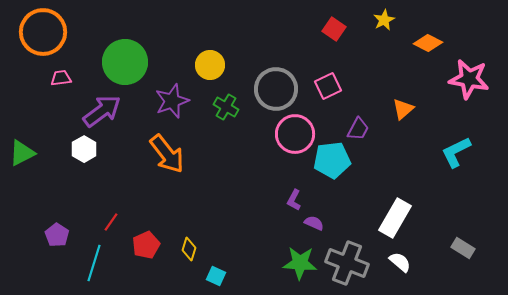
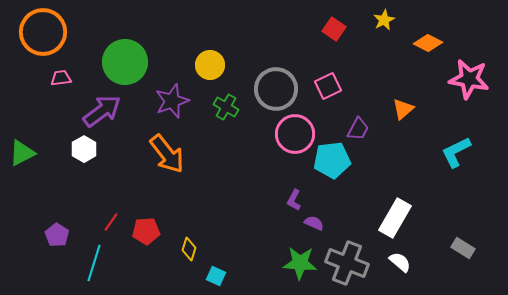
red pentagon: moved 14 px up; rotated 20 degrees clockwise
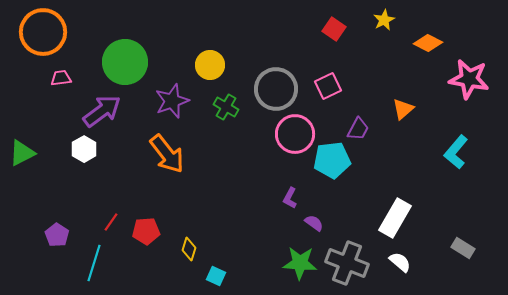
cyan L-shape: rotated 24 degrees counterclockwise
purple L-shape: moved 4 px left, 2 px up
purple semicircle: rotated 12 degrees clockwise
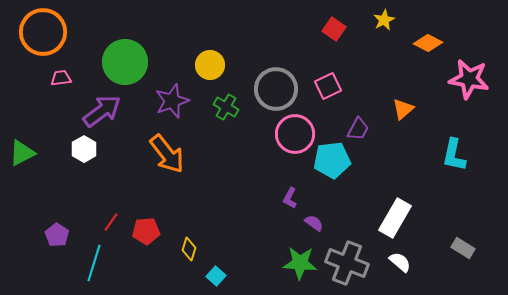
cyan L-shape: moved 2 px left, 3 px down; rotated 28 degrees counterclockwise
cyan square: rotated 18 degrees clockwise
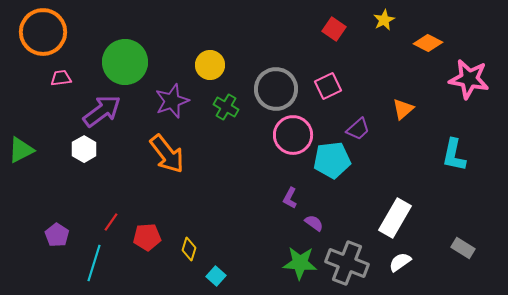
purple trapezoid: rotated 20 degrees clockwise
pink circle: moved 2 px left, 1 px down
green triangle: moved 1 px left, 3 px up
red pentagon: moved 1 px right, 6 px down
white semicircle: rotated 75 degrees counterclockwise
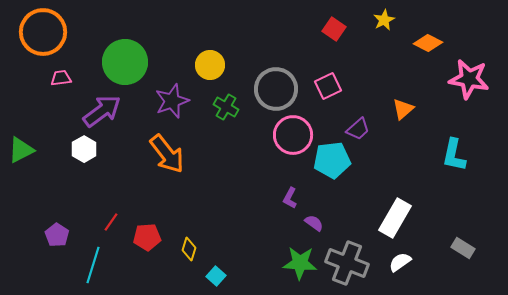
cyan line: moved 1 px left, 2 px down
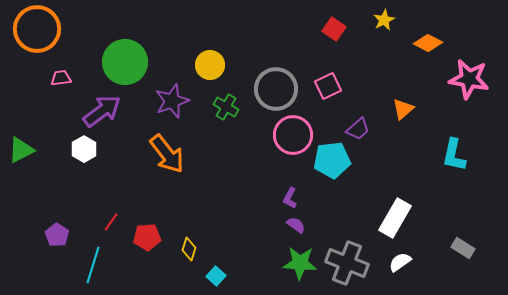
orange circle: moved 6 px left, 3 px up
purple semicircle: moved 18 px left, 2 px down
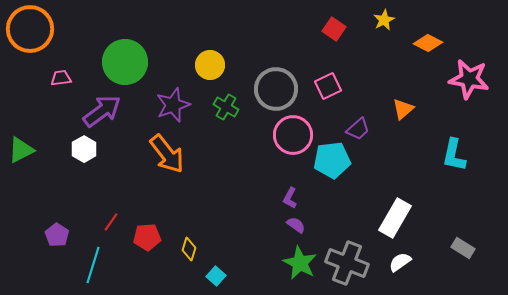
orange circle: moved 7 px left
purple star: moved 1 px right, 4 px down
green star: rotated 24 degrees clockwise
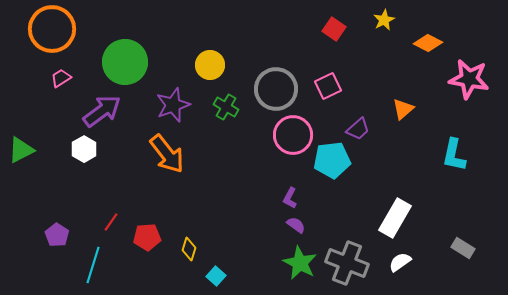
orange circle: moved 22 px right
pink trapezoid: rotated 25 degrees counterclockwise
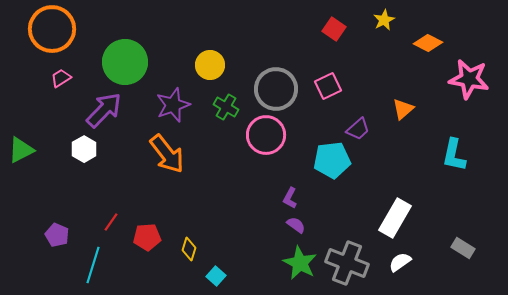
purple arrow: moved 2 px right, 1 px up; rotated 9 degrees counterclockwise
pink circle: moved 27 px left
purple pentagon: rotated 10 degrees counterclockwise
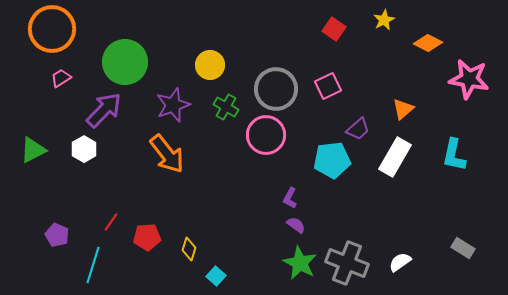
green triangle: moved 12 px right
white rectangle: moved 61 px up
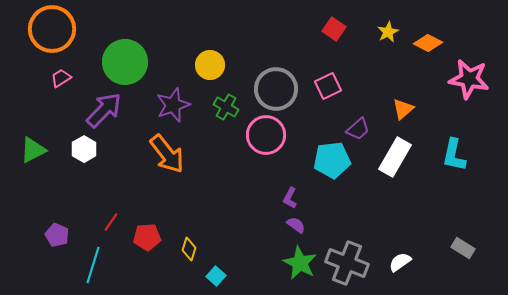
yellow star: moved 4 px right, 12 px down
